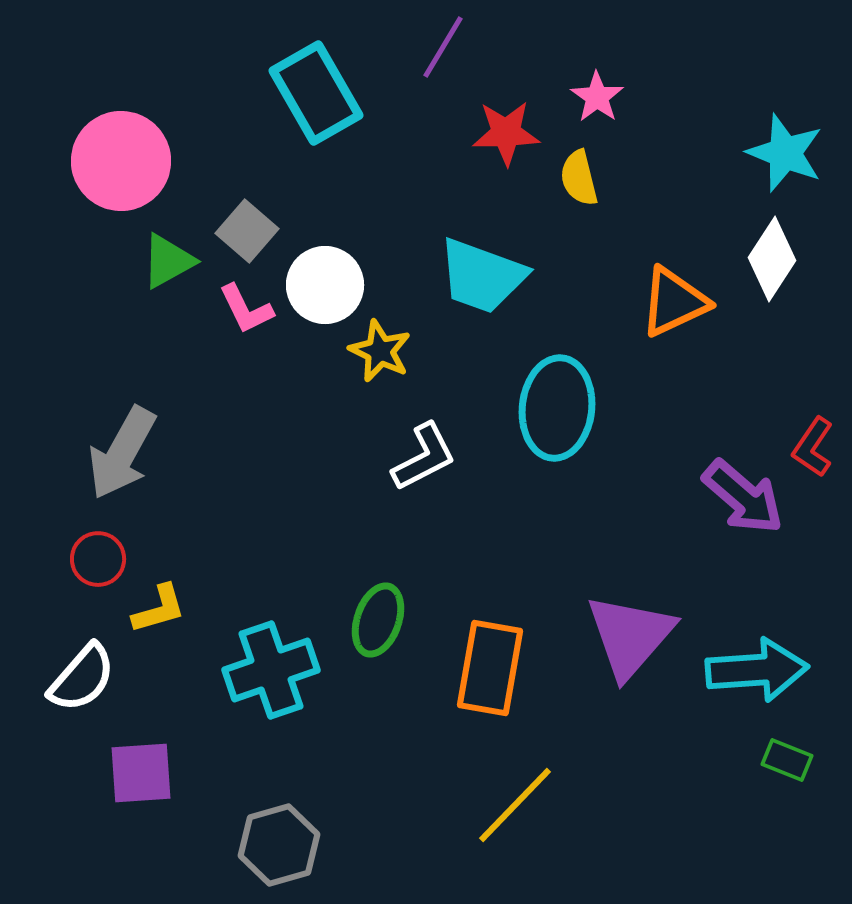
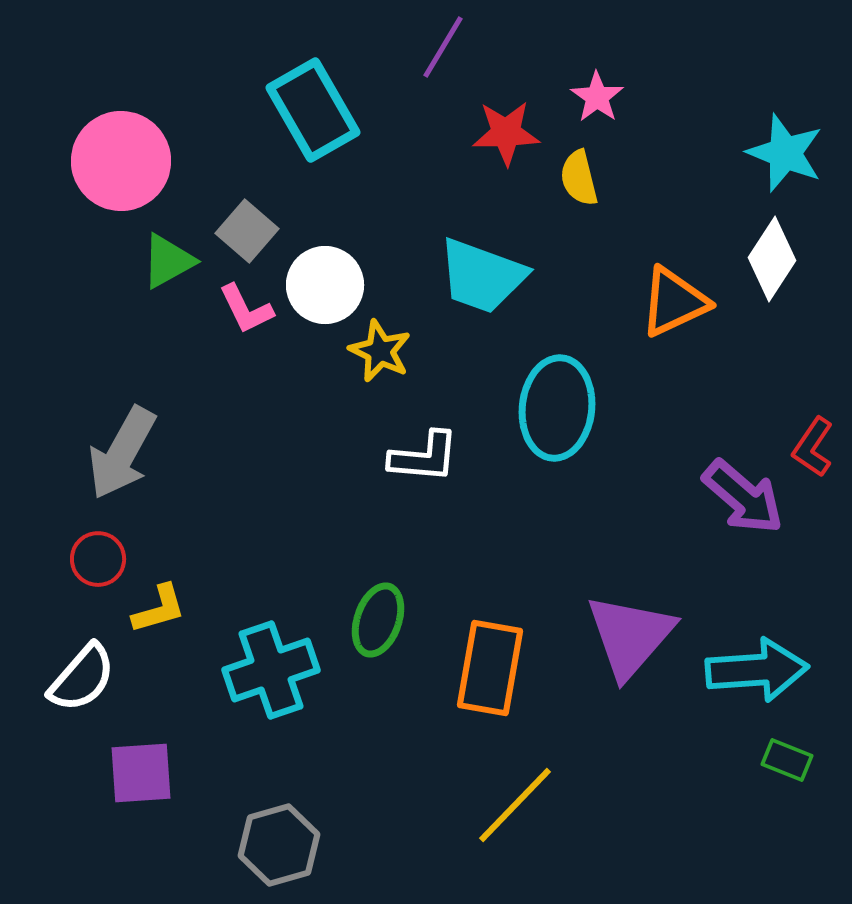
cyan rectangle: moved 3 px left, 17 px down
white L-shape: rotated 32 degrees clockwise
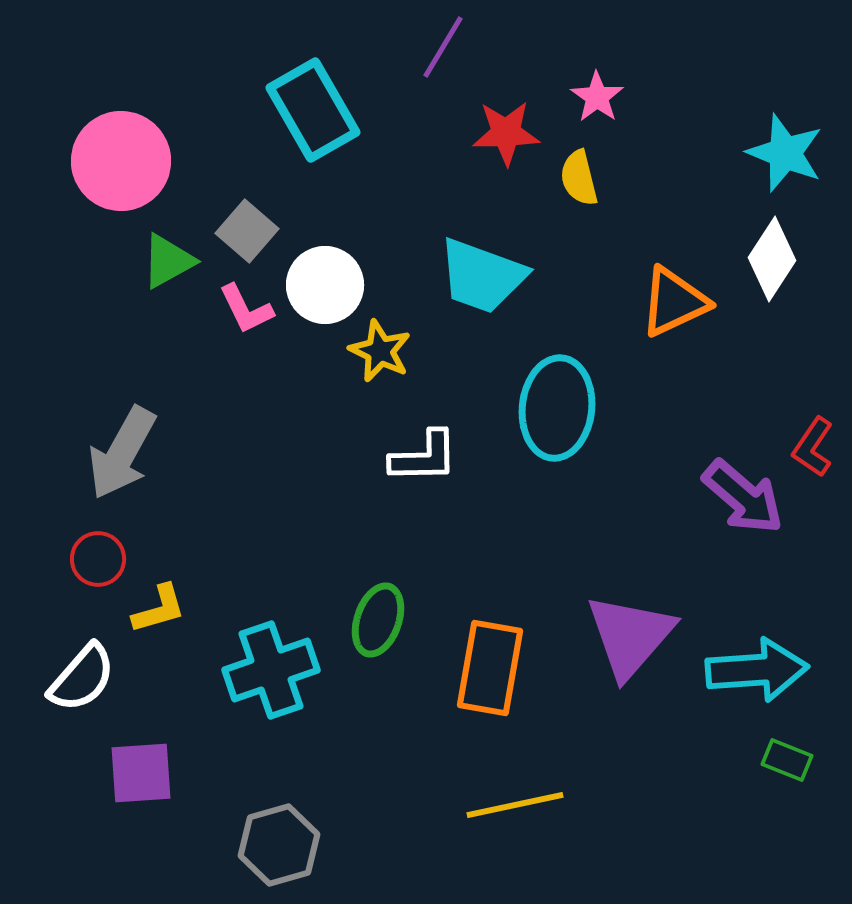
white L-shape: rotated 6 degrees counterclockwise
yellow line: rotated 34 degrees clockwise
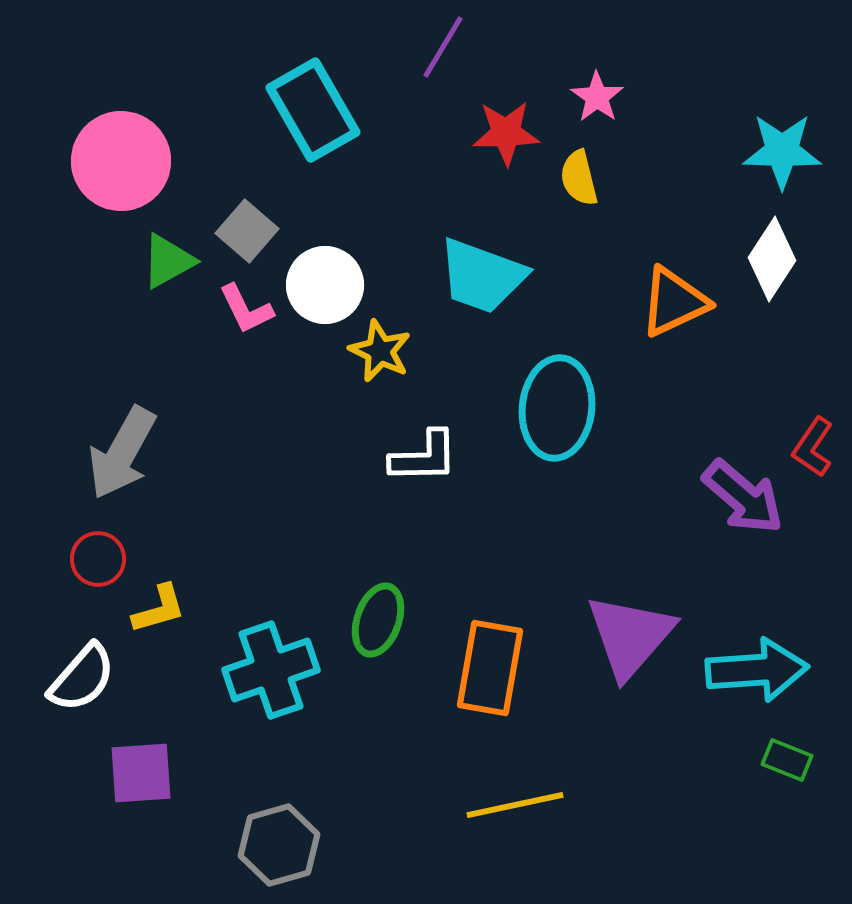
cyan star: moved 3 px left, 2 px up; rotated 20 degrees counterclockwise
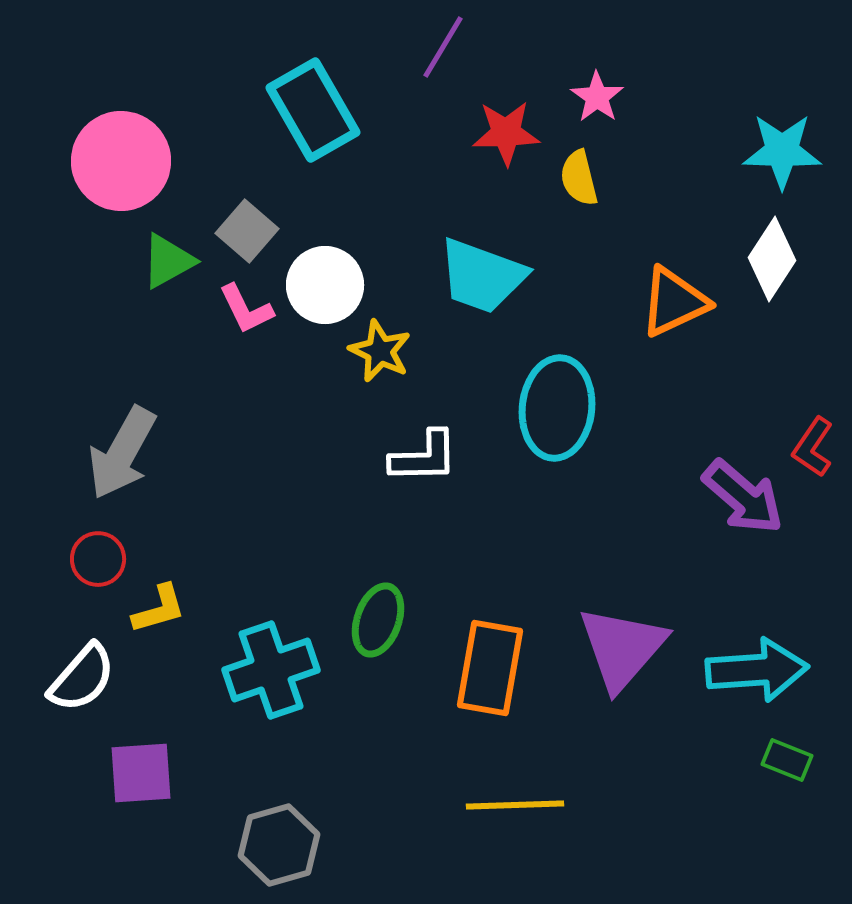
purple triangle: moved 8 px left, 12 px down
yellow line: rotated 10 degrees clockwise
